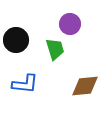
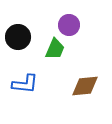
purple circle: moved 1 px left, 1 px down
black circle: moved 2 px right, 3 px up
green trapezoid: rotated 40 degrees clockwise
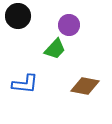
black circle: moved 21 px up
green trapezoid: rotated 20 degrees clockwise
brown diamond: rotated 16 degrees clockwise
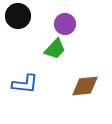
purple circle: moved 4 px left, 1 px up
brown diamond: rotated 16 degrees counterclockwise
